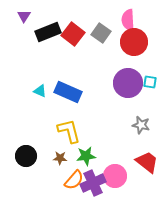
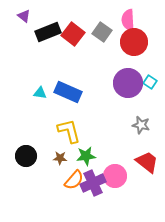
purple triangle: rotated 24 degrees counterclockwise
gray square: moved 1 px right, 1 px up
cyan square: rotated 24 degrees clockwise
cyan triangle: moved 2 px down; rotated 16 degrees counterclockwise
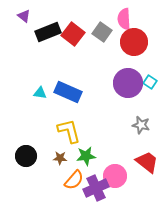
pink semicircle: moved 4 px left, 1 px up
purple cross: moved 3 px right, 5 px down
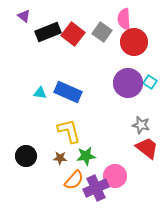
red trapezoid: moved 14 px up
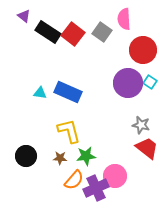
black rectangle: rotated 55 degrees clockwise
red circle: moved 9 px right, 8 px down
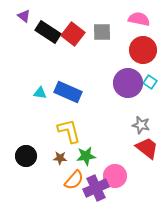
pink semicircle: moved 15 px right; rotated 105 degrees clockwise
gray square: rotated 36 degrees counterclockwise
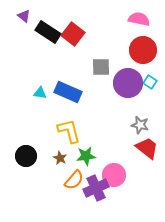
gray square: moved 1 px left, 35 px down
gray star: moved 1 px left
brown star: rotated 24 degrees clockwise
pink circle: moved 1 px left, 1 px up
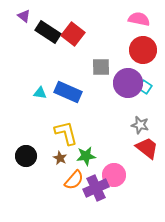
cyan square: moved 5 px left, 5 px down
yellow L-shape: moved 3 px left, 2 px down
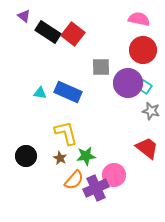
gray star: moved 11 px right, 14 px up
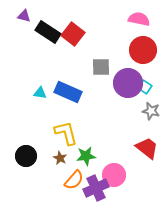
purple triangle: rotated 24 degrees counterclockwise
